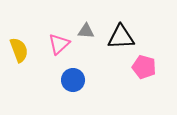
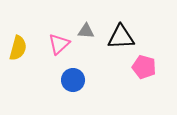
yellow semicircle: moved 1 px left, 2 px up; rotated 35 degrees clockwise
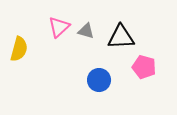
gray triangle: rotated 12 degrees clockwise
pink triangle: moved 17 px up
yellow semicircle: moved 1 px right, 1 px down
blue circle: moved 26 px right
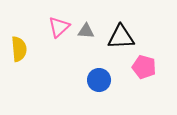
gray triangle: rotated 12 degrees counterclockwise
yellow semicircle: rotated 20 degrees counterclockwise
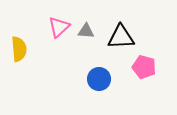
blue circle: moved 1 px up
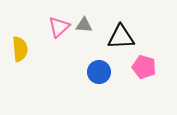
gray triangle: moved 2 px left, 6 px up
yellow semicircle: moved 1 px right
blue circle: moved 7 px up
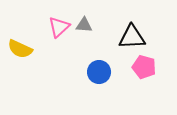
black triangle: moved 11 px right
yellow semicircle: rotated 120 degrees clockwise
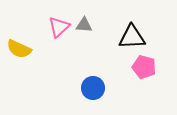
yellow semicircle: moved 1 px left
blue circle: moved 6 px left, 16 px down
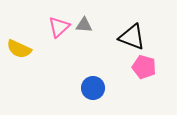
black triangle: rotated 24 degrees clockwise
